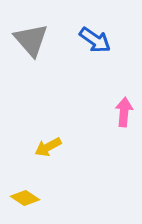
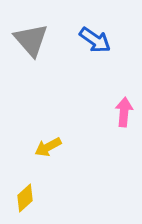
yellow diamond: rotated 76 degrees counterclockwise
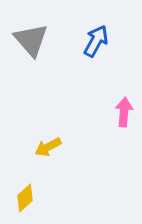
blue arrow: moved 1 px right, 1 px down; rotated 96 degrees counterclockwise
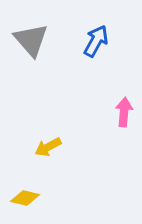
yellow diamond: rotated 56 degrees clockwise
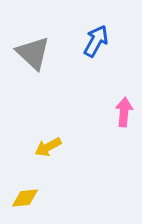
gray triangle: moved 2 px right, 13 px down; rotated 6 degrees counterclockwise
yellow diamond: rotated 20 degrees counterclockwise
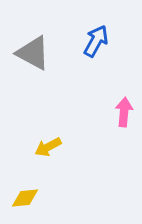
gray triangle: rotated 15 degrees counterclockwise
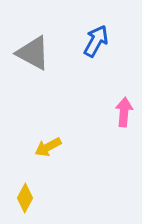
yellow diamond: rotated 56 degrees counterclockwise
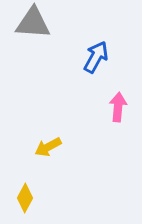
blue arrow: moved 16 px down
gray triangle: moved 30 px up; rotated 24 degrees counterclockwise
pink arrow: moved 6 px left, 5 px up
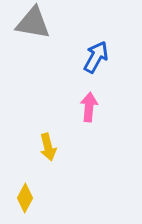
gray triangle: rotated 6 degrees clockwise
pink arrow: moved 29 px left
yellow arrow: rotated 76 degrees counterclockwise
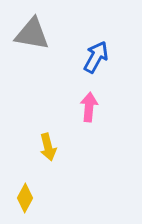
gray triangle: moved 1 px left, 11 px down
